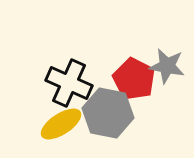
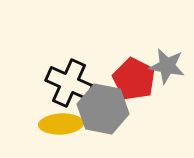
gray hexagon: moved 5 px left, 4 px up
yellow ellipse: rotated 30 degrees clockwise
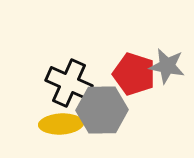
red pentagon: moved 5 px up; rotated 9 degrees counterclockwise
gray hexagon: moved 1 px left, 1 px down; rotated 12 degrees counterclockwise
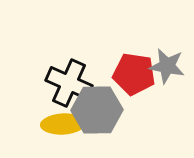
red pentagon: rotated 9 degrees counterclockwise
gray hexagon: moved 5 px left
yellow ellipse: moved 2 px right
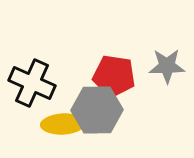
gray star: rotated 12 degrees counterclockwise
red pentagon: moved 20 px left, 2 px down
black cross: moved 37 px left
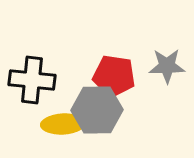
black cross: moved 3 px up; rotated 18 degrees counterclockwise
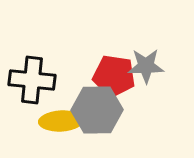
gray star: moved 21 px left
yellow ellipse: moved 2 px left, 3 px up
